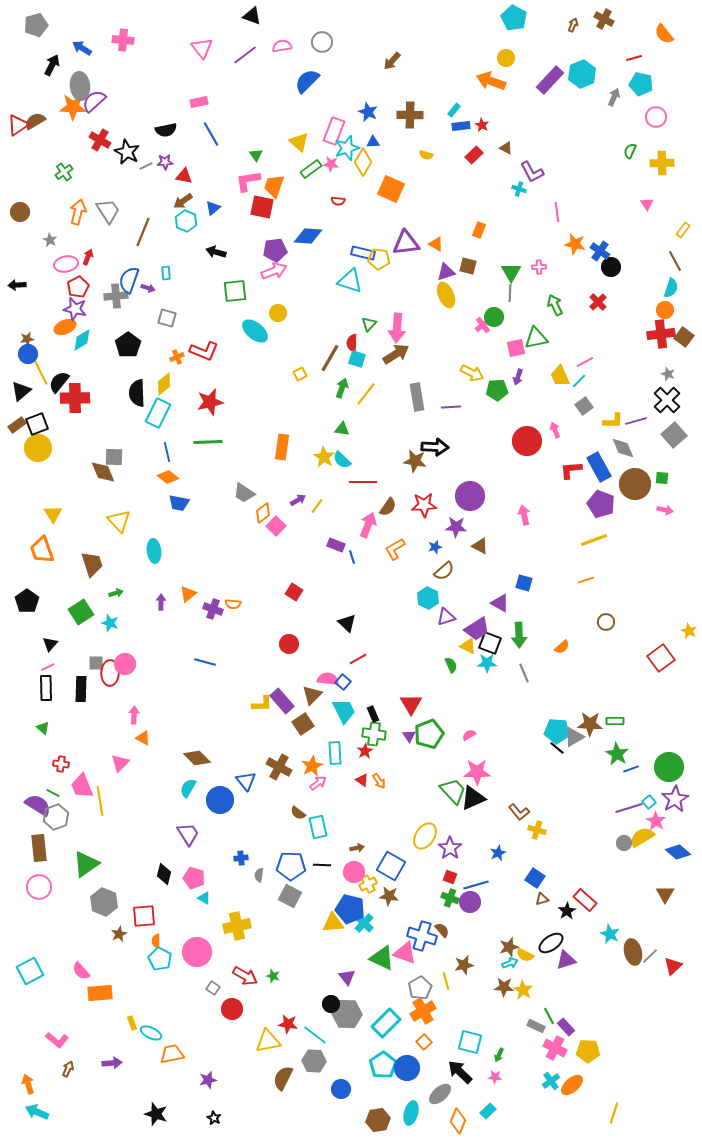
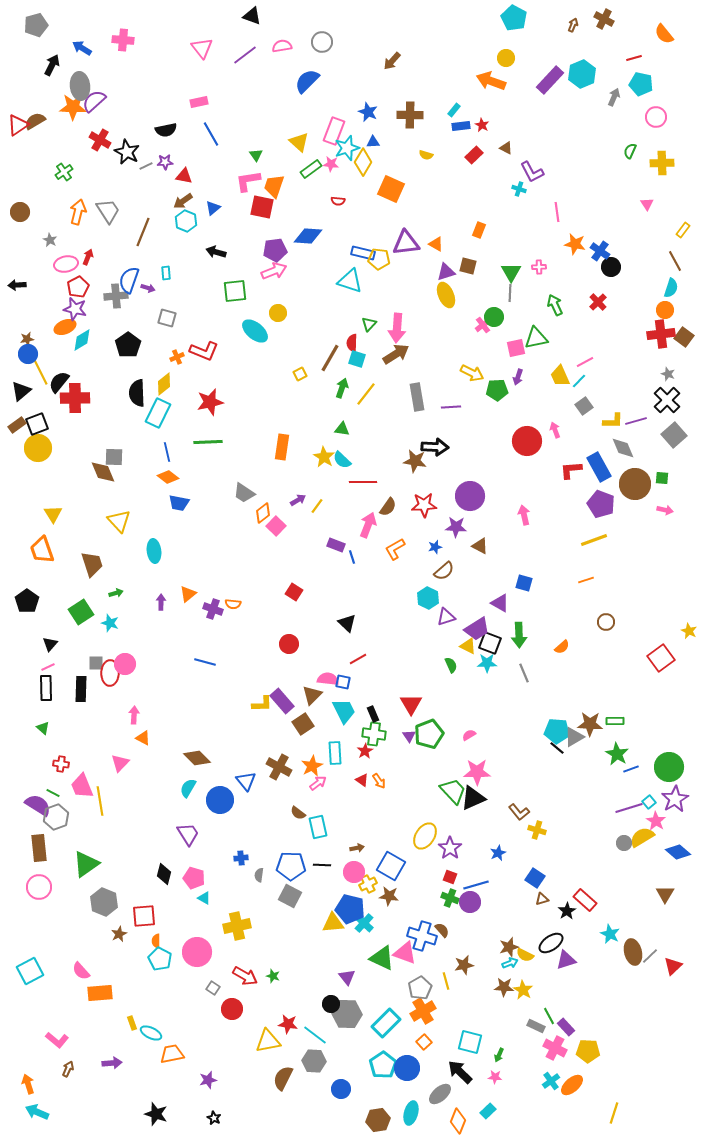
blue square at (343, 682): rotated 28 degrees counterclockwise
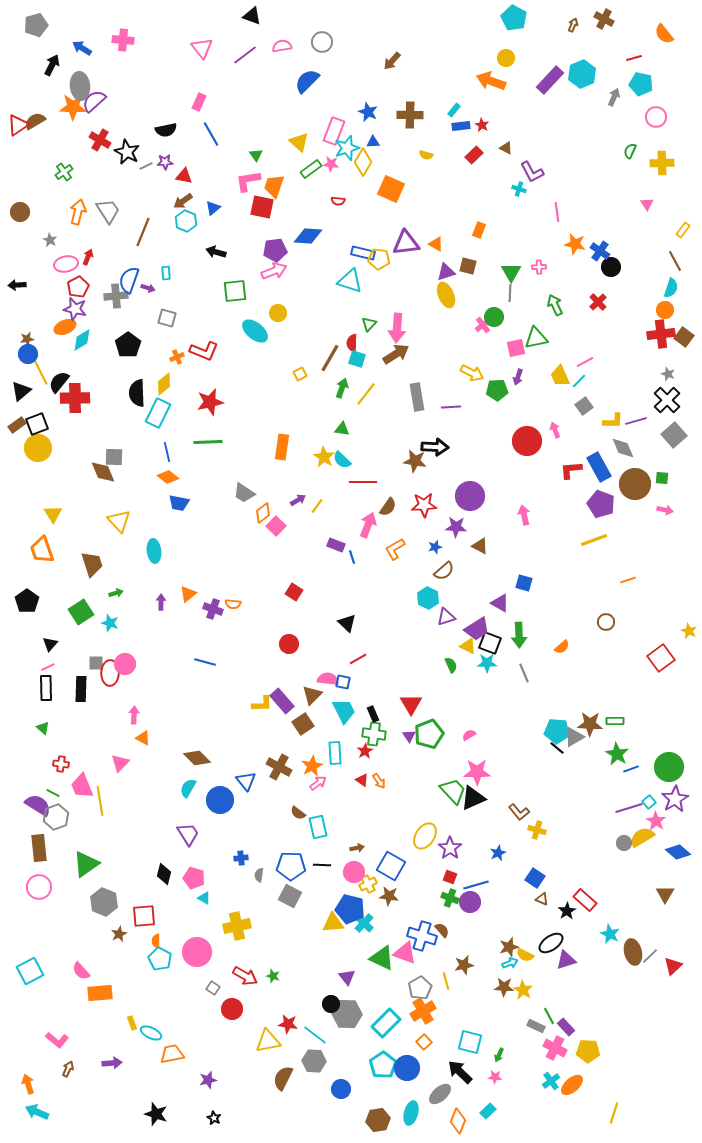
pink rectangle at (199, 102): rotated 54 degrees counterclockwise
orange line at (586, 580): moved 42 px right
brown triangle at (542, 899): rotated 40 degrees clockwise
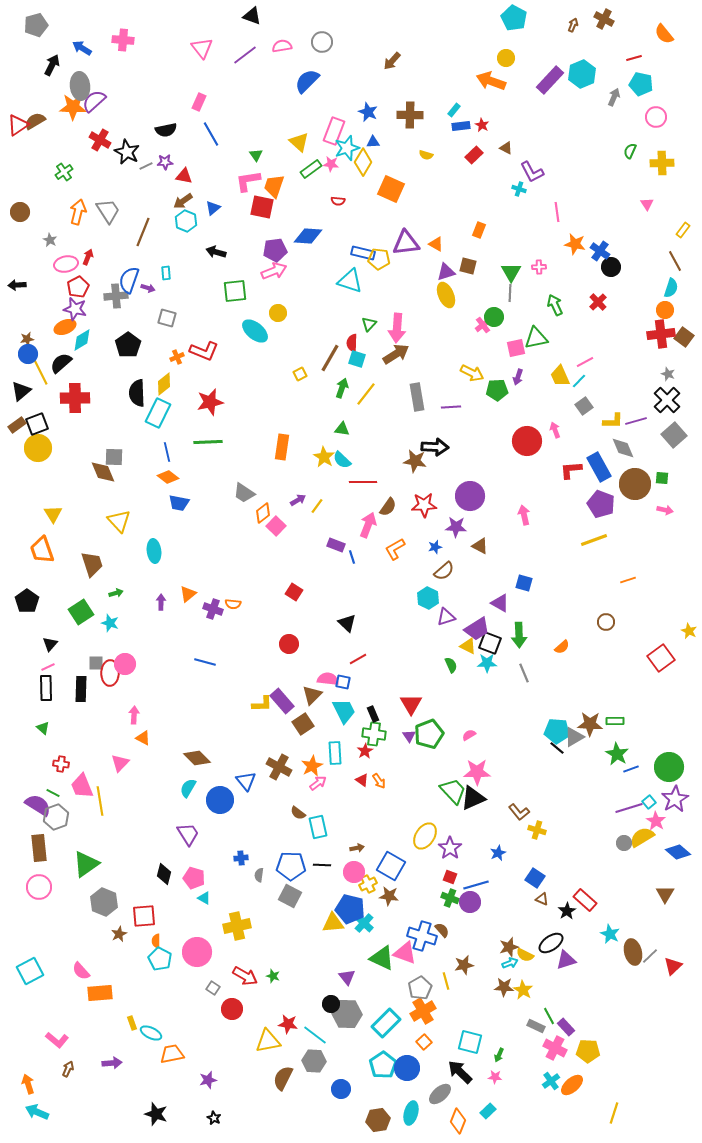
black semicircle at (59, 382): moved 2 px right, 19 px up; rotated 10 degrees clockwise
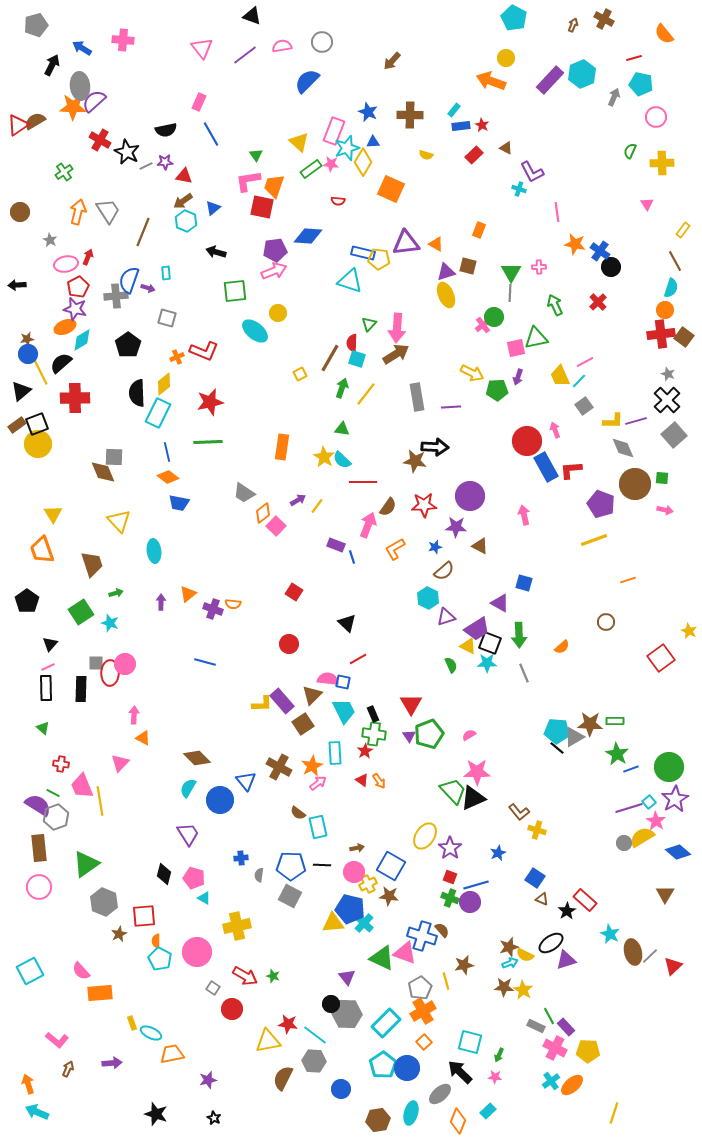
yellow circle at (38, 448): moved 4 px up
blue rectangle at (599, 467): moved 53 px left
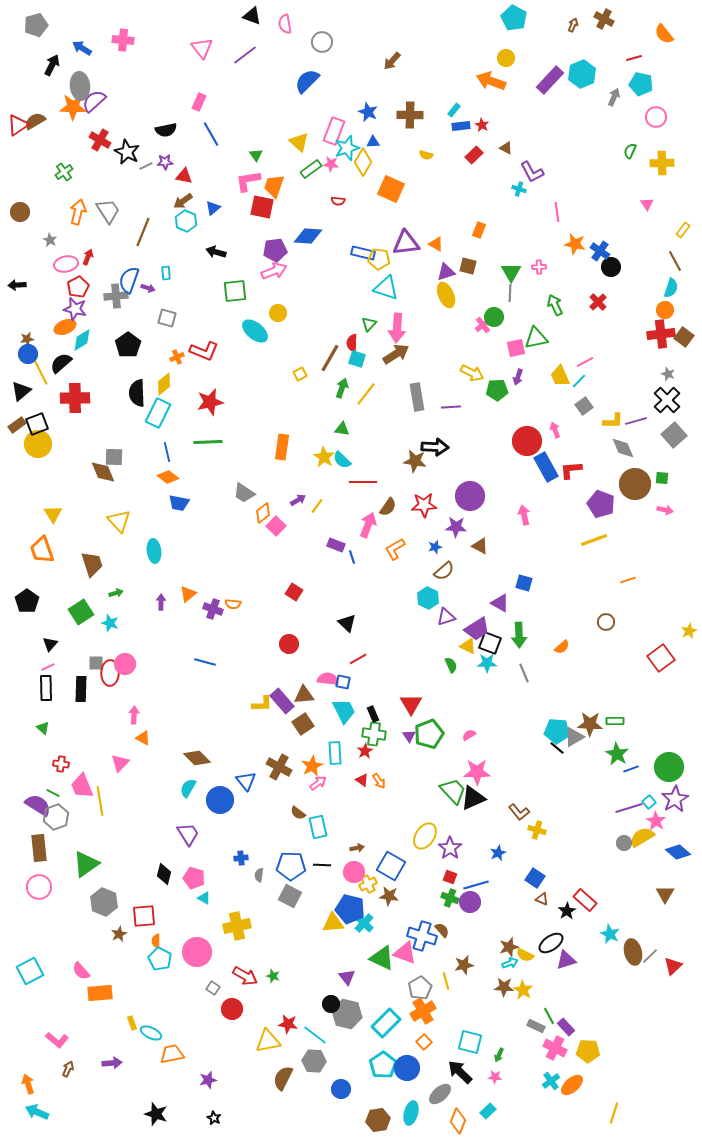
pink semicircle at (282, 46): moved 3 px right, 22 px up; rotated 90 degrees counterclockwise
cyan triangle at (350, 281): moved 36 px right, 7 px down
yellow star at (689, 631): rotated 21 degrees clockwise
brown triangle at (312, 695): moved 8 px left; rotated 40 degrees clockwise
gray hexagon at (347, 1014): rotated 12 degrees clockwise
